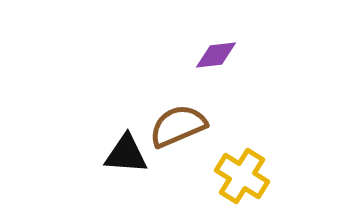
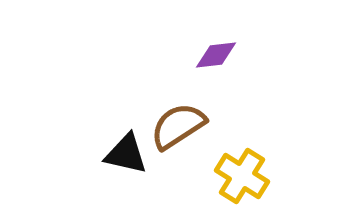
brown semicircle: rotated 10 degrees counterclockwise
black triangle: rotated 9 degrees clockwise
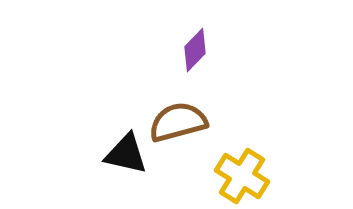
purple diamond: moved 21 px left, 5 px up; rotated 39 degrees counterclockwise
brown semicircle: moved 4 px up; rotated 18 degrees clockwise
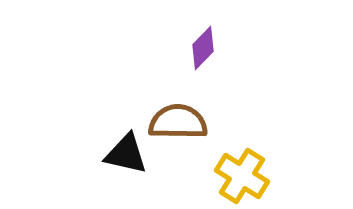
purple diamond: moved 8 px right, 2 px up
brown semicircle: rotated 16 degrees clockwise
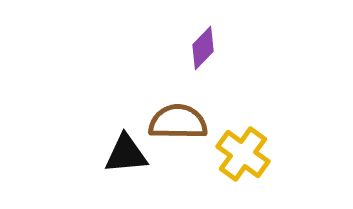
black triangle: rotated 18 degrees counterclockwise
yellow cross: moved 1 px right, 22 px up; rotated 4 degrees clockwise
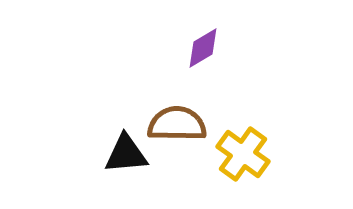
purple diamond: rotated 15 degrees clockwise
brown semicircle: moved 1 px left, 2 px down
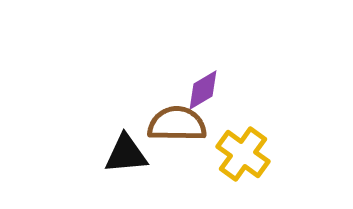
purple diamond: moved 42 px down
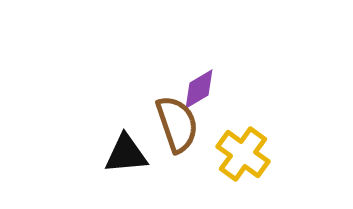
purple diamond: moved 4 px left, 1 px up
brown semicircle: rotated 70 degrees clockwise
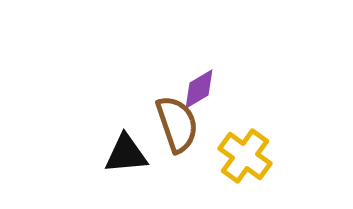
yellow cross: moved 2 px right, 2 px down
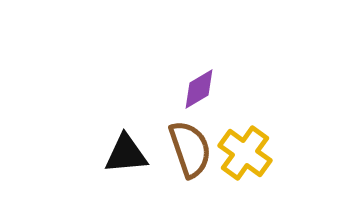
brown semicircle: moved 13 px right, 25 px down
yellow cross: moved 3 px up
